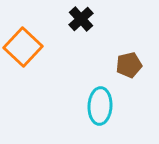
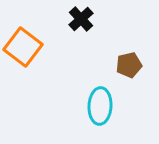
orange square: rotated 6 degrees counterclockwise
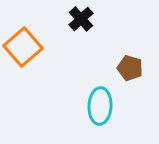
orange square: rotated 12 degrees clockwise
brown pentagon: moved 1 px right, 3 px down; rotated 30 degrees clockwise
